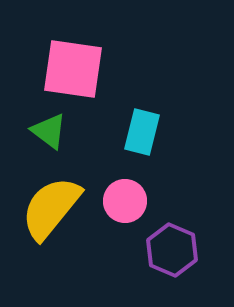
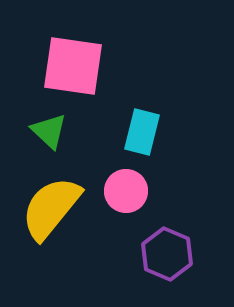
pink square: moved 3 px up
green triangle: rotated 6 degrees clockwise
pink circle: moved 1 px right, 10 px up
purple hexagon: moved 5 px left, 4 px down
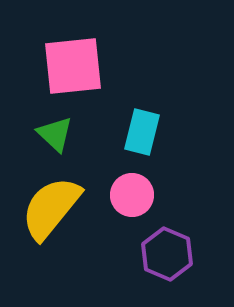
pink square: rotated 14 degrees counterclockwise
green triangle: moved 6 px right, 3 px down
pink circle: moved 6 px right, 4 px down
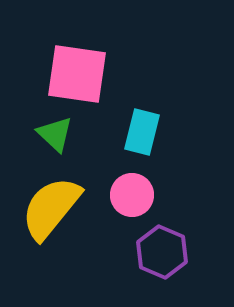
pink square: moved 4 px right, 8 px down; rotated 14 degrees clockwise
purple hexagon: moved 5 px left, 2 px up
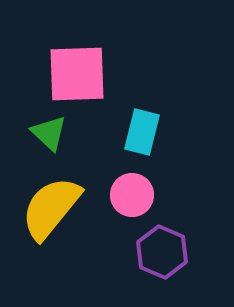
pink square: rotated 10 degrees counterclockwise
green triangle: moved 6 px left, 1 px up
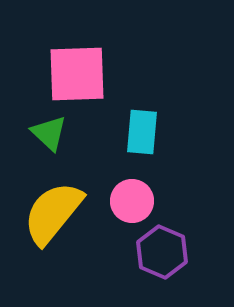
cyan rectangle: rotated 9 degrees counterclockwise
pink circle: moved 6 px down
yellow semicircle: moved 2 px right, 5 px down
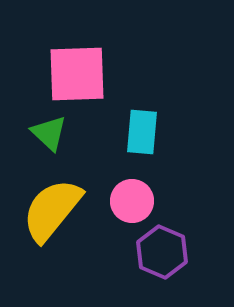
yellow semicircle: moved 1 px left, 3 px up
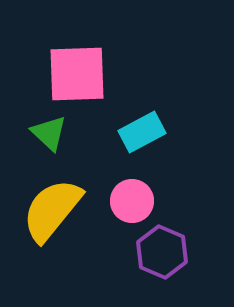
cyan rectangle: rotated 57 degrees clockwise
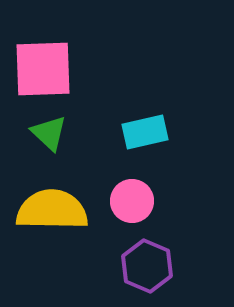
pink square: moved 34 px left, 5 px up
cyan rectangle: moved 3 px right; rotated 15 degrees clockwise
yellow semicircle: rotated 52 degrees clockwise
purple hexagon: moved 15 px left, 14 px down
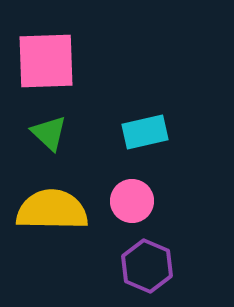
pink square: moved 3 px right, 8 px up
